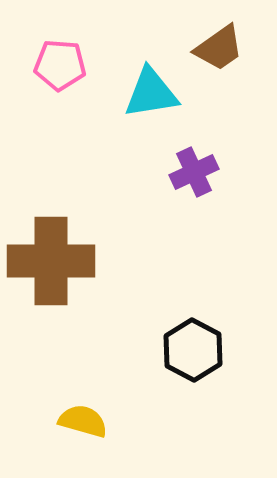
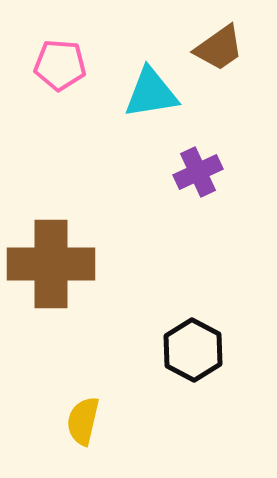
purple cross: moved 4 px right
brown cross: moved 3 px down
yellow semicircle: rotated 93 degrees counterclockwise
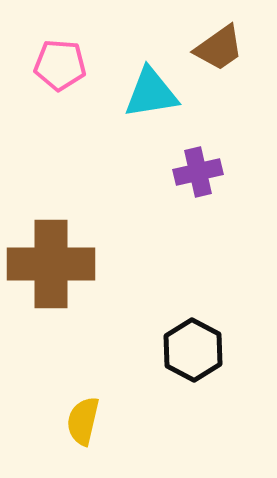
purple cross: rotated 12 degrees clockwise
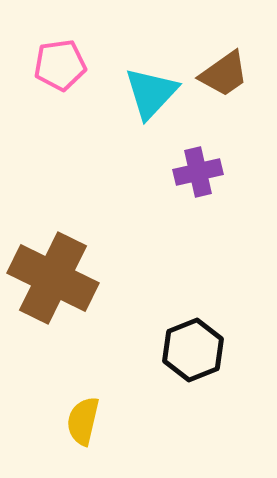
brown trapezoid: moved 5 px right, 26 px down
pink pentagon: rotated 12 degrees counterclockwise
cyan triangle: rotated 38 degrees counterclockwise
brown cross: moved 2 px right, 14 px down; rotated 26 degrees clockwise
black hexagon: rotated 10 degrees clockwise
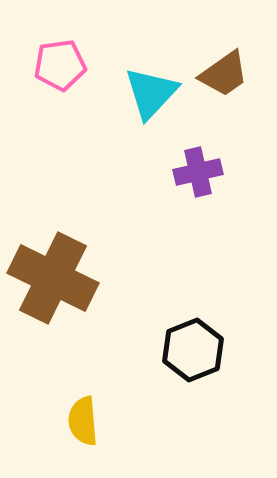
yellow semicircle: rotated 18 degrees counterclockwise
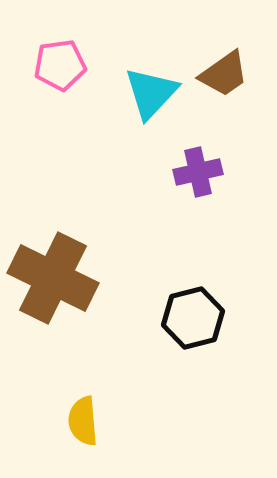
black hexagon: moved 32 px up; rotated 8 degrees clockwise
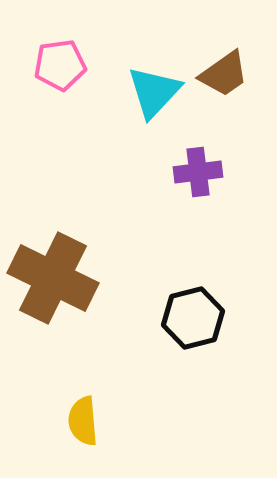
cyan triangle: moved 3 px right, 1 px up
purple cross: rotated 6 degrees clockwise
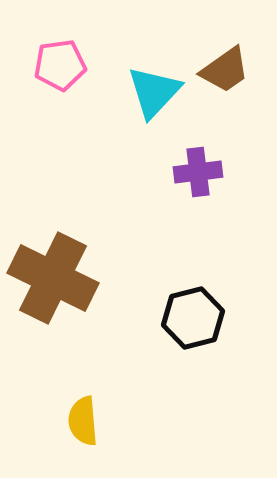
brown trapezoid: moved 1 px right, 4 px up
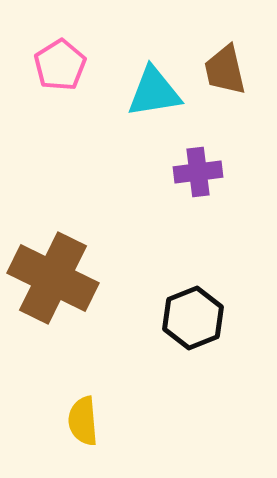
pink pentagon: rotated 24 degrees counterclockwise
brown trapezoid: rotated 112 degrees clockwise
cyan triangle: rotated 38 degrees clockwise
black hexagon: rotated 8 degrees counterclockwise
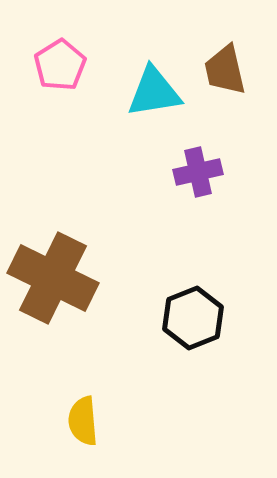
purple cross: rotated 6 degrees counterclockwise
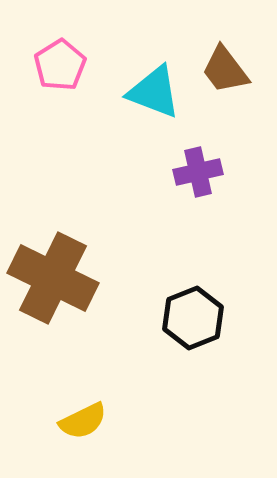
brown trapezoid: rotated 24 degrees counterclockwise
cyan triangle: rotated 30 degrees clockwise
yellow semicircle: rotated 111 degrees counterclockwise
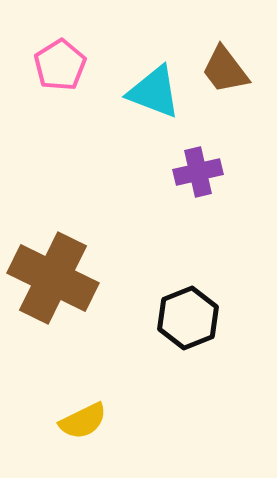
black hexagon: moved 5 px left
